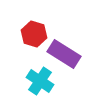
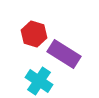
cyan cross: moved 1 px left
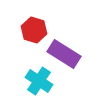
red hexagon: moved 4 px up
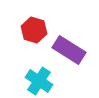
purple rectangle: moved 5 px right, 4 px up
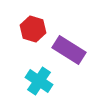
red hexagon: moved 1 px left, 1 px up
